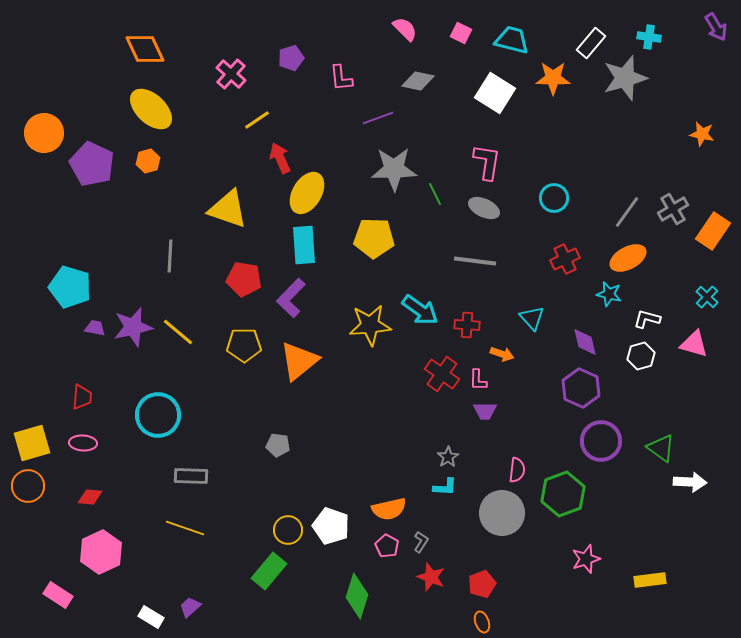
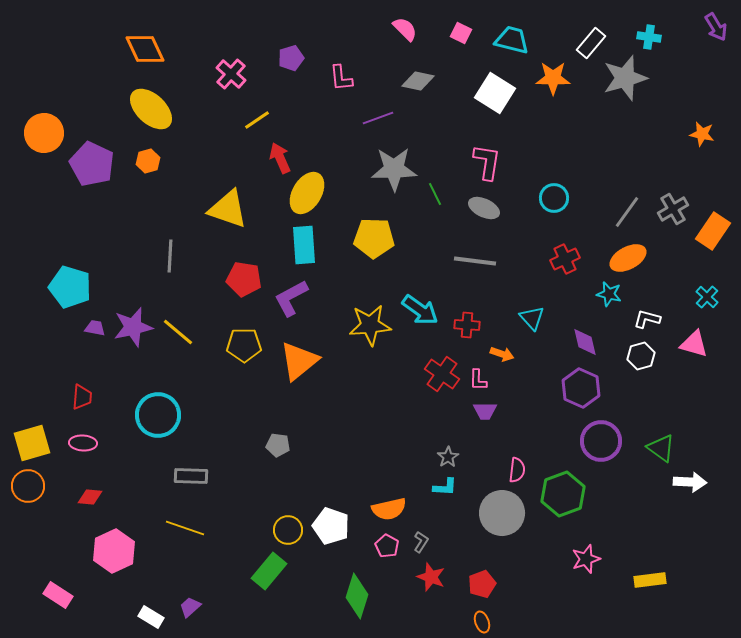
purple L-shape at (291, 298): rotated 18 degrees clockwise
pink hexagon at (101, 552): moved 13 px right, 1 px up
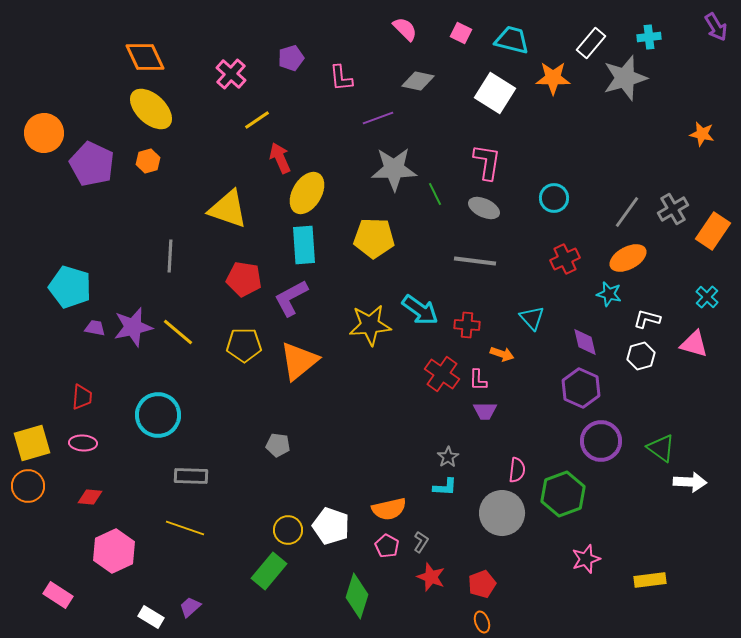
cyan cross at (649, 37): rotated 15 degrees counterclockwise
orange diamond at (145, 49): moved 8 px down
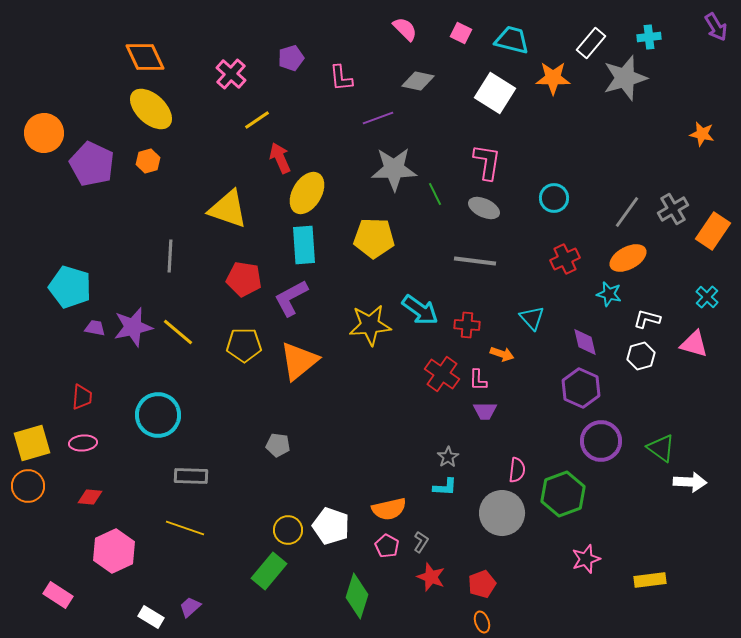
pink ellipse at (83, 443): rotated 8 degrees counterclockwise
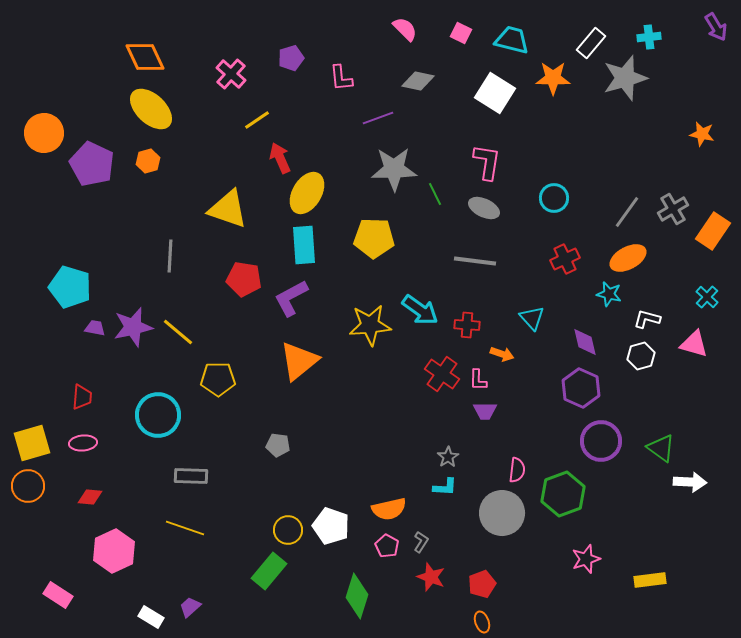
yellow pentagon at (244, 345): moved 26 px left, 34 px down
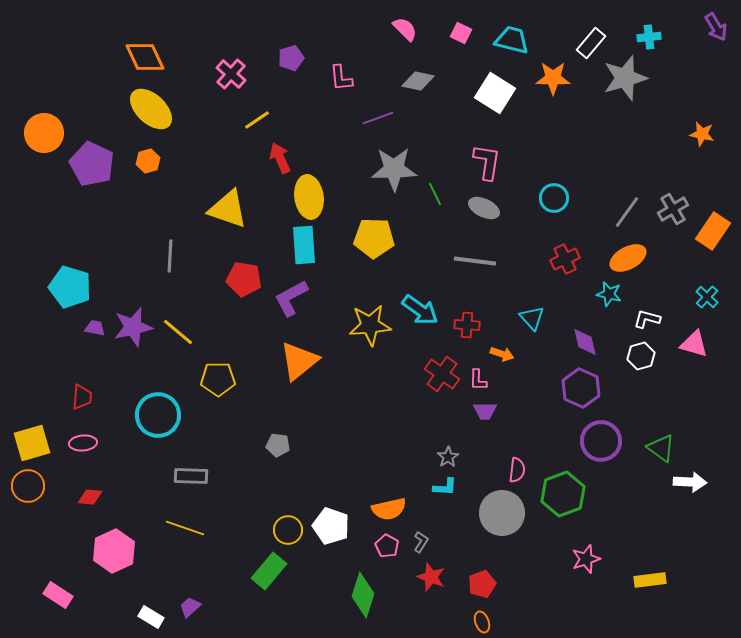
yellow ellipse at (307, 193): moved 2 px right, 4 px down; rotated 39 degrees counterclockwise
green diamond at (357, 596): moved 6 px right, 1 px up
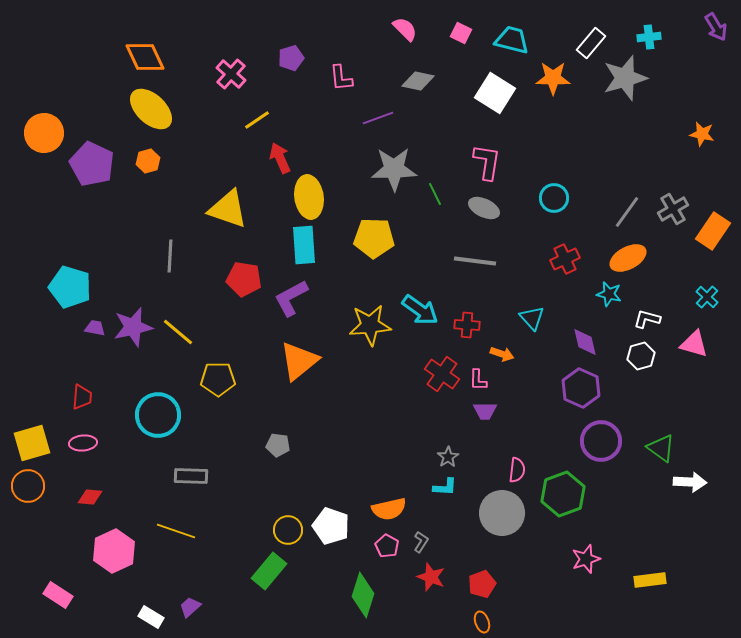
yellow line at (185, 528): moved 9 px left, 3 px down
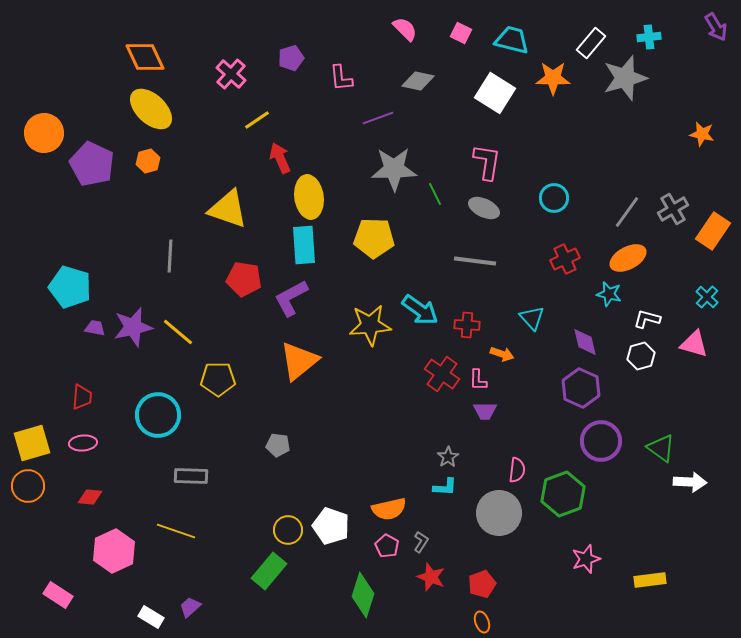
gray circle at (502, 513): moved 3 px left
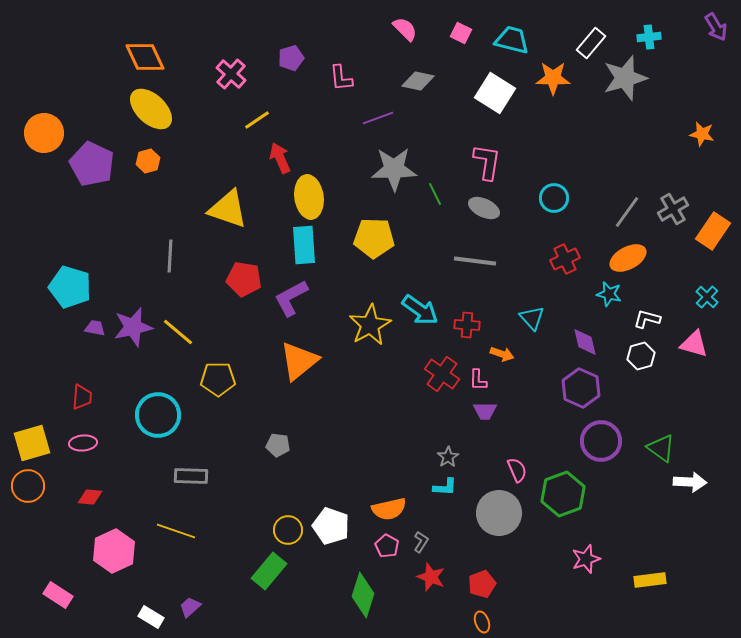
yellow star at (370, 325): rotated 24 degrees counterclockwise
pink semicircle at (517, 470): rotated 30 degrees counterclockwise
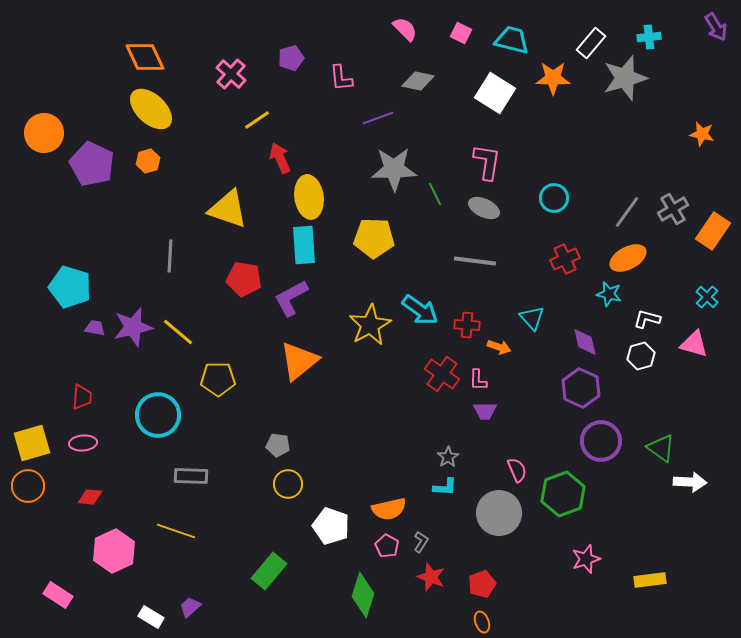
orange arrow at (502, 354): moved 3 px left, 7 px up
yellow circle at (288, 530): moved 46 px up
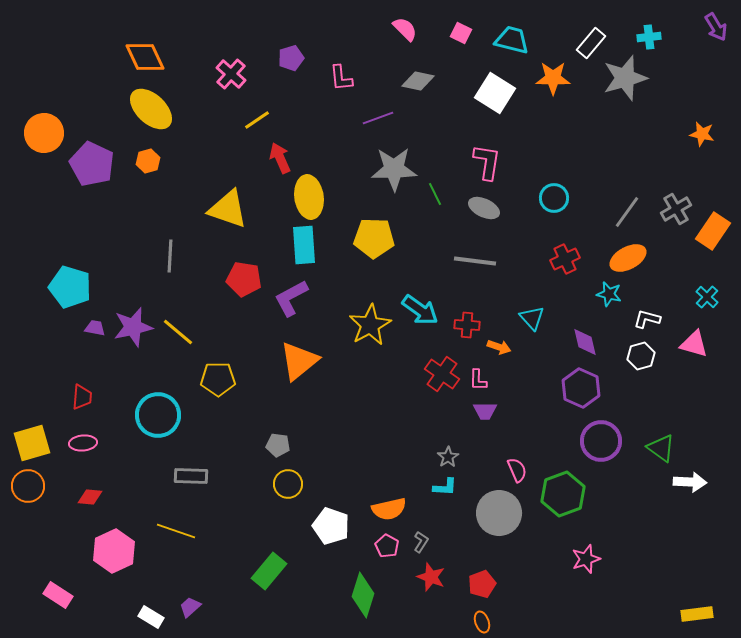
gray cross at (673, 209): moved 3 px right
yellow rectangle at (650, 580): moved 47 px right, 34 px down
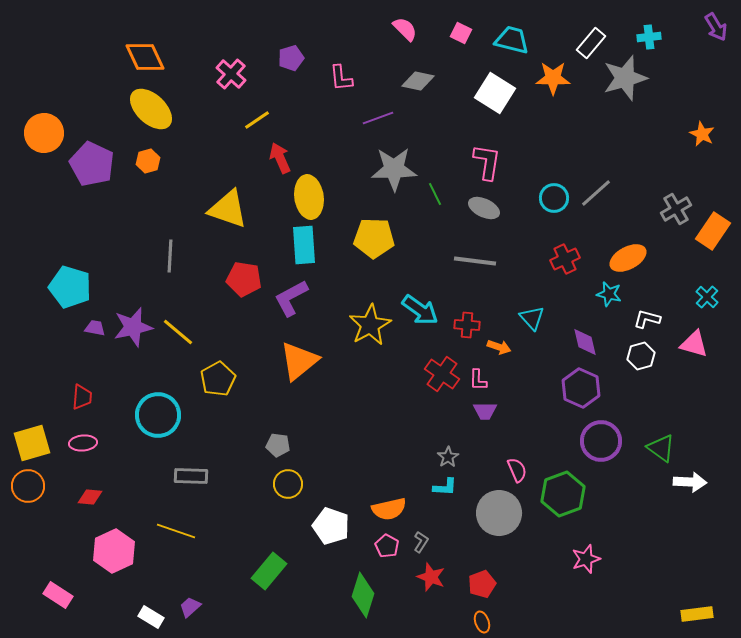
orange star at (702, 134): rotated 15 degrees clockwise
gray line at (627, 212): moved 31 px left, 19 px up; rotated 12 degrees clockwise
yellow pentagon at (218, 379): rotated 28 degrees counterclockwise
